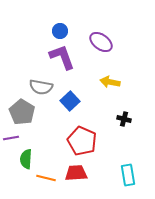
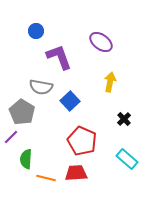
blue circle: moved 24 px left
purple L-shape: moved 3 px left
yellow arrow: rotated 90 degrees clockwise
black cross: rotated 32 degrees clockwise
purple line: moved 1 px up; rotated 35 degrees counterclockwise
cyan rectangle: moved 1 px left, 16 px up; rotated 40 degrees counterclockwise
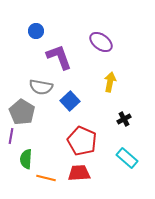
black cross: rotated 16 degrees clockwise
purple line: moved 1 px up; rotated 35 degrees counterclockwise
cyan rectangle: moved 1 px up
red trapezoid: moved 3 px right
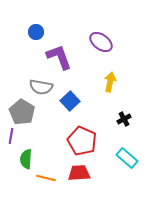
blue circle: moved 1 px down
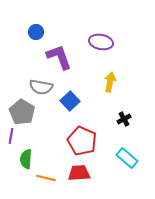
purple ellipse: rotated 25 degrees counterclockwise
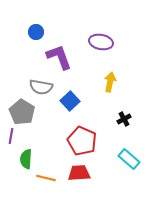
cyan rectangle: moved 2 px right, 1 px down
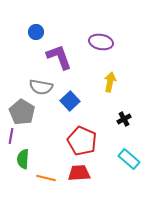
green semicircle: moved 3 px left
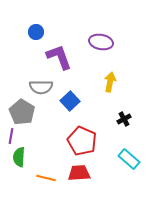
gray semicircle: rotated 10 degrees counterclockwise
green semicircle: moved 4 px left, 2 px up
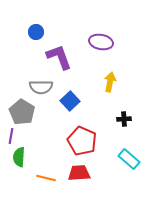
black cross: rotated 24 degrees clockwise
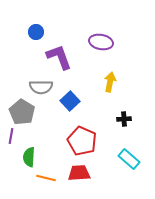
green semicircle: moved 10 px right
